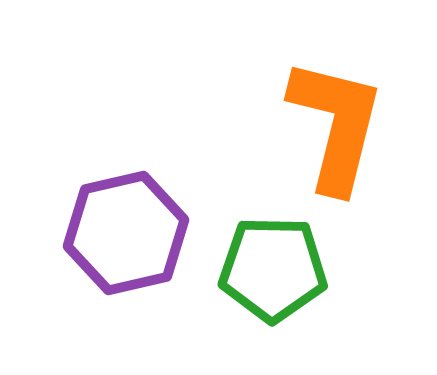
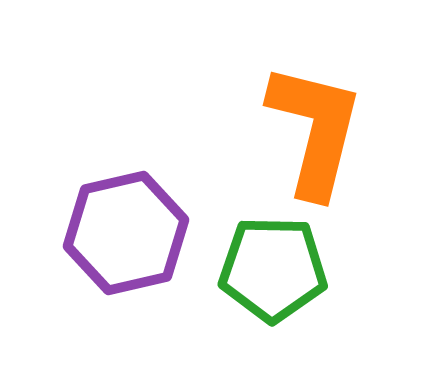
orange L-shape: moved 21 px left, 5 px down
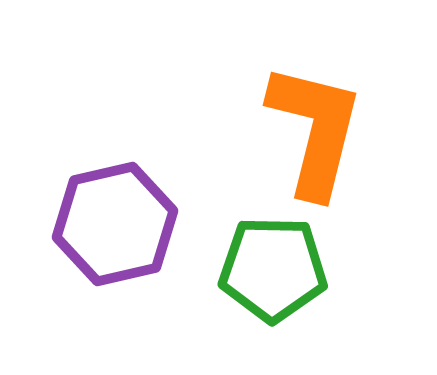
purple hexagon: moved 11 px left, 9 px up
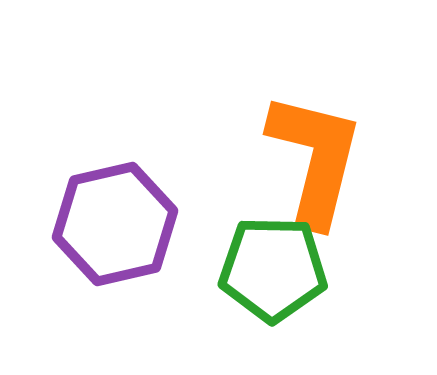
orange L-shape: moved 29 px down
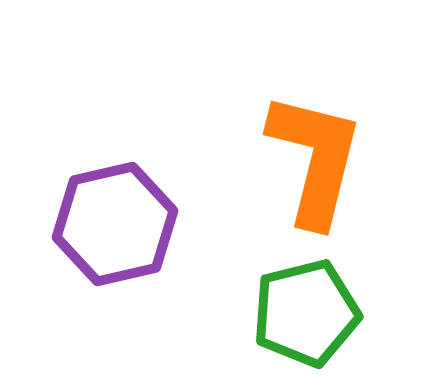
green pentagon: moved 33 px right, 44 px down; rotated 15 degrees counterclockwise
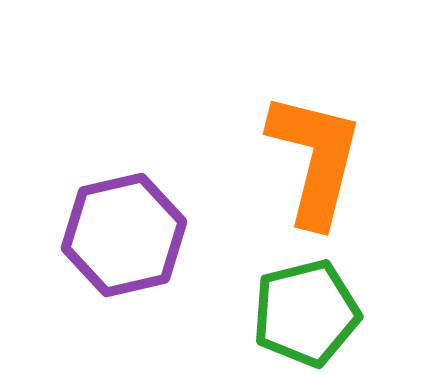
purple hexagon: moved 9 px right, 11 px down
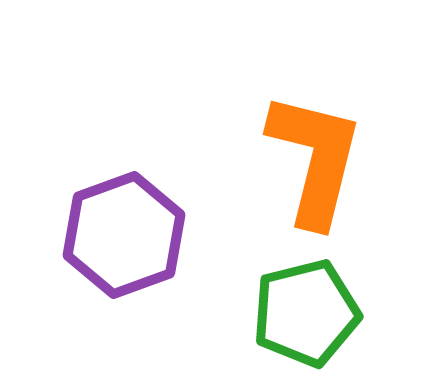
purple hexagon: rotated 7 degrees counterclockwise
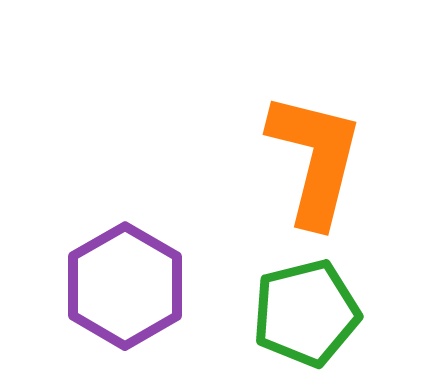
purple hexagon: moved 1 px right, 51 px down; rotated 10 degrees counterclockwise
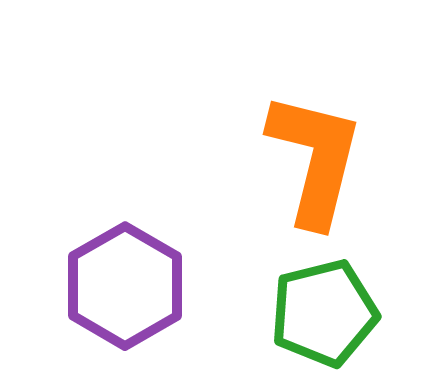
green pentagon: moved 18 px right
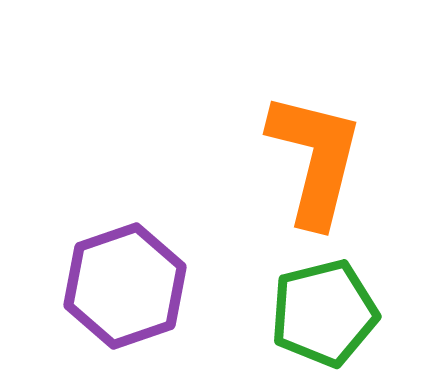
purple hexagon: rotated 11 degrees clockwise
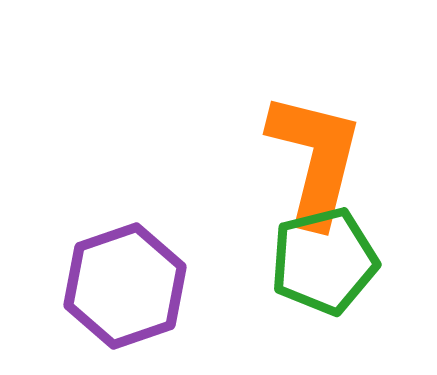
green pentagon: moved 52 px up
